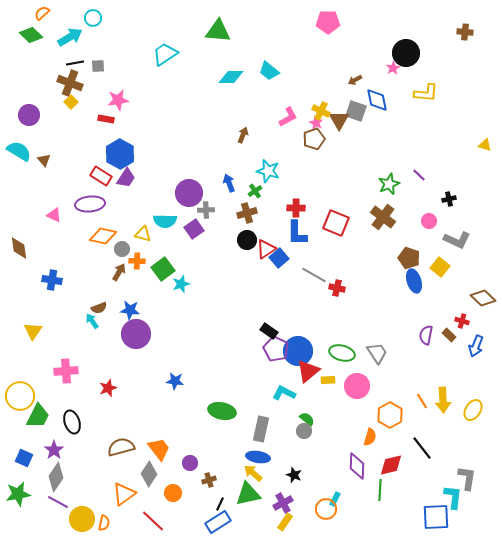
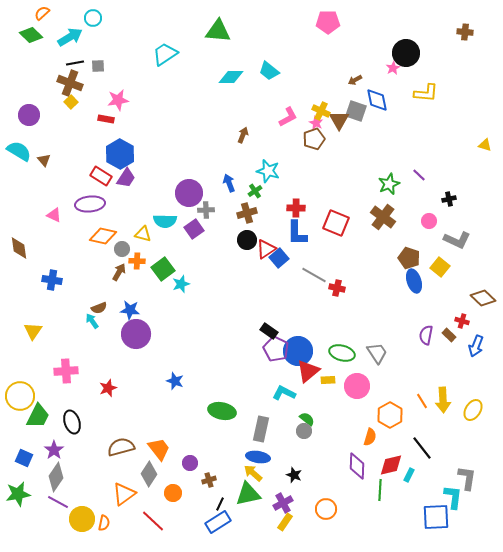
blue star at (175, 381): rotated 12 degrees clockwise
cyan rectangle at (335, 499): moved 74 px right, 24 px up
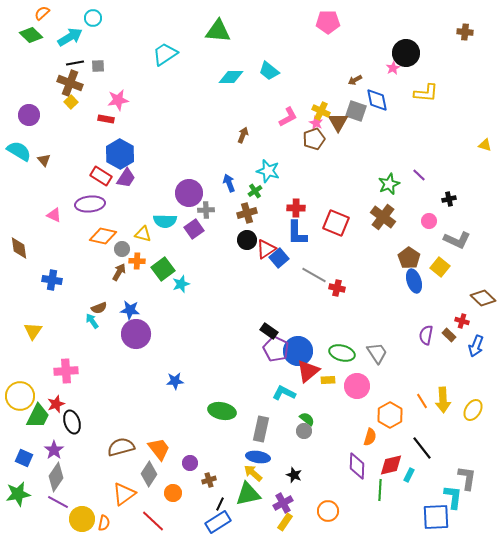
brown triangle at (339, 120): moved 1 px left, 2 px down
brown pentagon at (409, 258): rotated 15 degrees clockwise
blue star at (175, 381): rotated 24 degrees counterclockwise
red star at (108, 388): moved 52 px left, 16 px down
orange circle at (326, 509): moved 2 px right, 2 px down
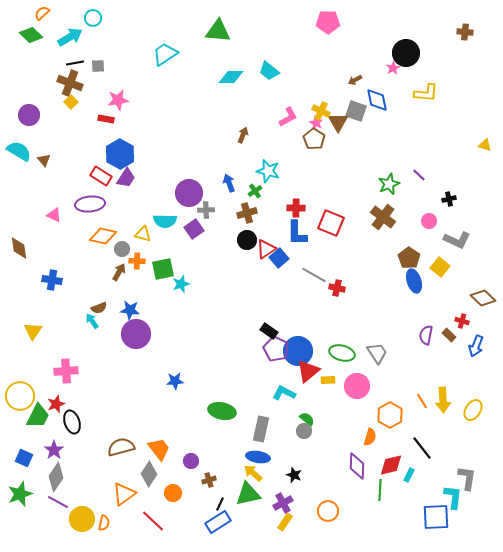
brown pentagon at (314, 139): rotated 20 degrees counterclockwise
red square at (336, 223): moved 5 px left
green square at (163, 269): rotated 25 degrees clockwise
purple circle at (190, 463): moved 1 px right, 2 px up
green star at (18, 494): moved 2 px right; rotated 10 degrees counterclockwise
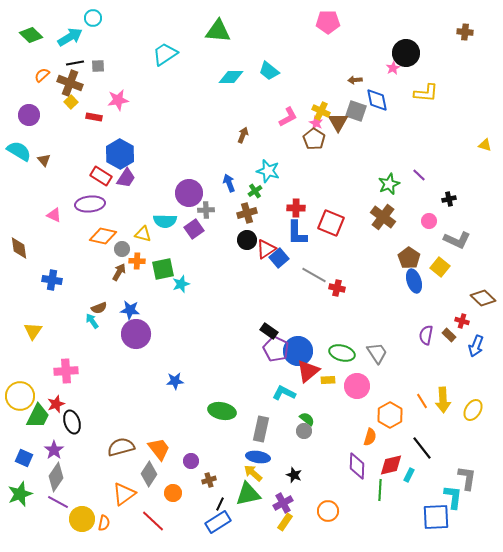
orange semicircle at (42, 13): moved 62 px down
brown arrow at (355, 80): rotated 24 degrees clockwise
red rectangle at (106, 119): moved 12 px left, 2 px up
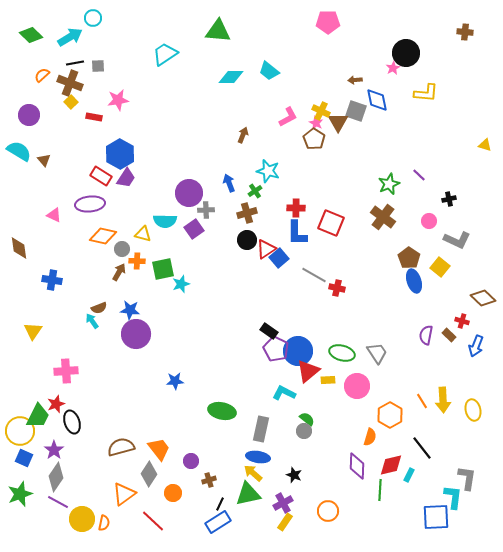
yellow circle at (20, 396): moved 35 px down
yellow ellipse at (473, 410): rotated 45 degrees counterclockwise
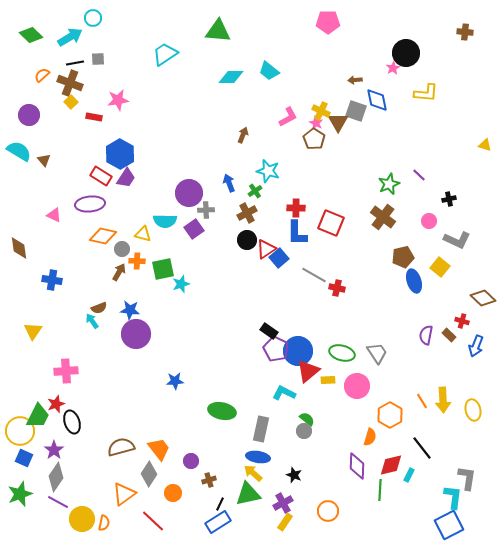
gray square at (98, 66): moved 7 px up
brown cross at (247, 213): rotated 12 degrees counterclockwise
brown pentagon at (409, 258): moved 6 px left, 1 px up; rotated 25 degrees clockwise
blue square at (436, 517): moved 13 px right, 8 px down; rotated 24 degrees counterclockwise
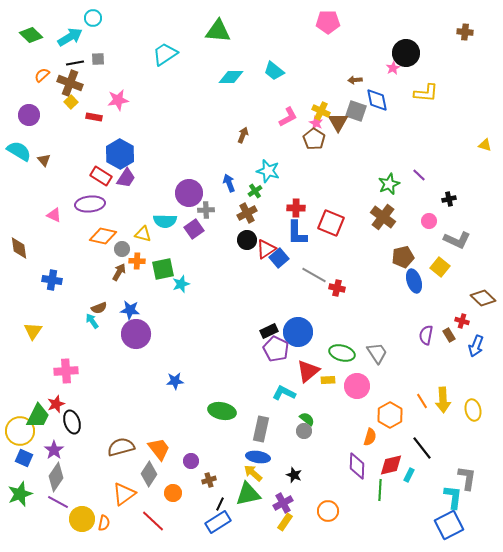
cyan trapezoid at (269, 71): moved 5 px right
black rectangle at (269, 331): rotated 60 degrees counterclockwise
brown rectangle at (449, 335): rotated 16 degrees clockwise
blue circle at (298, 351): moved 19 px up
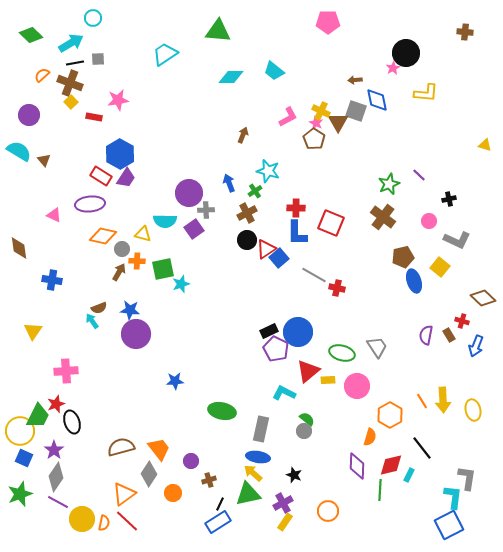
cyan arrow at (70, 37): moved 1 px right, 6 px down
gray trapezoid at (377, 353): moved 6 px up
red line at (153, 521): moved 26 px left
